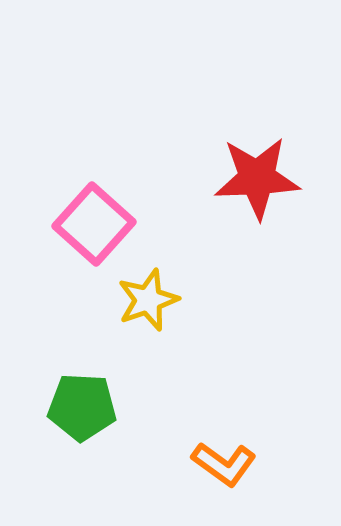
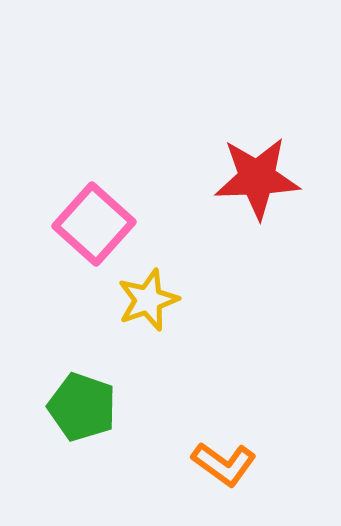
green pentagon: rotated 16 degrees clockwise
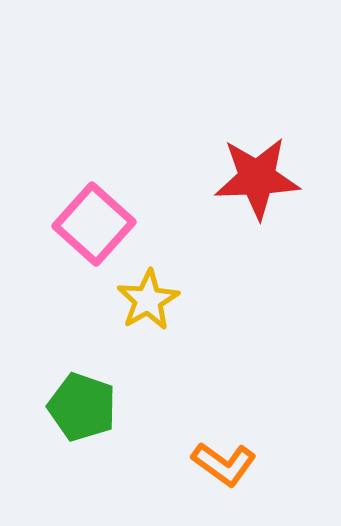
yellow star: rotated 10 degrees counterclockwise
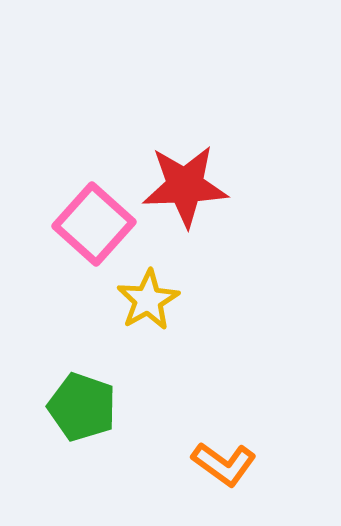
red star: moved 72 px left, 8 px down
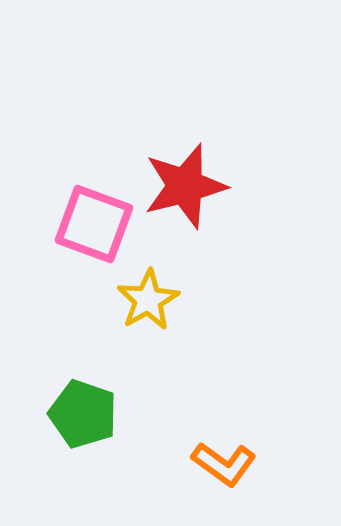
red star: rotated 12 degrees counterclockwise
pink square: rotated 22 degrees counterclockwise
green pentagon: moved 1 px right, 7 px down
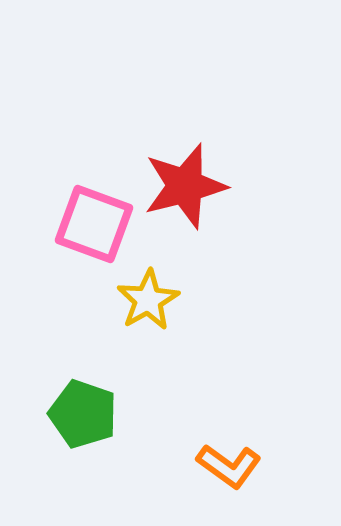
orange L-shape: moved 5 px right, 2 px down
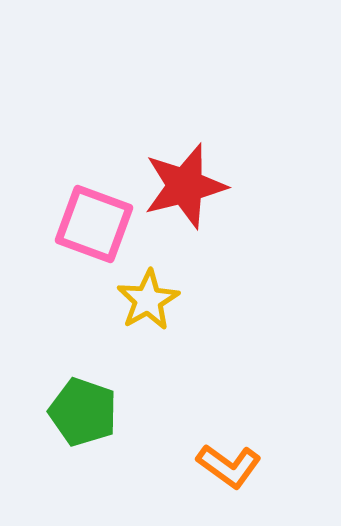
green pentagon: moved 2 px up
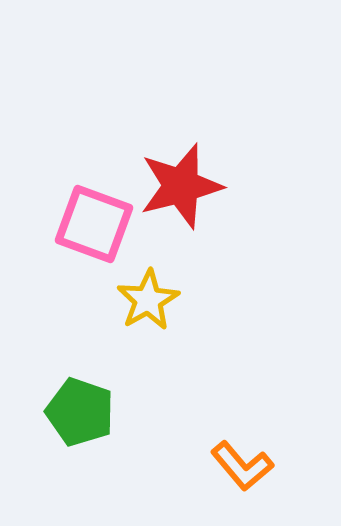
red star: moved 4 px left
green pentagon: moved 3 px left
orange L-shape: moved 13 px right; rotated 14 degrees clockwise
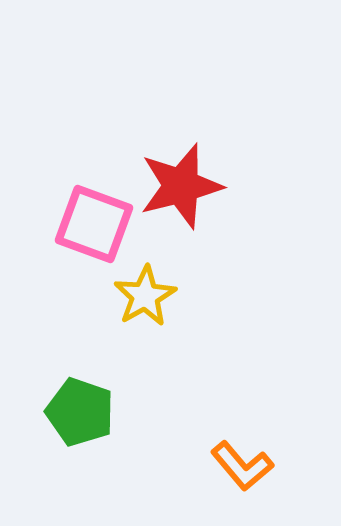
yellow star: moved 3 px left, 4 px up
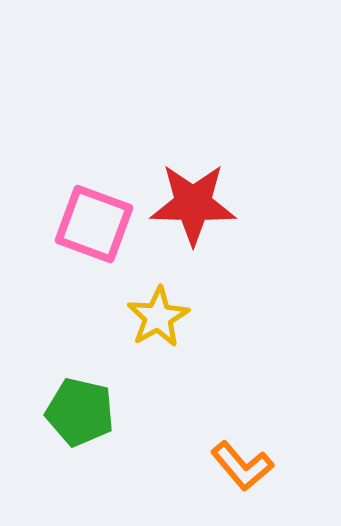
red star: moved 12 px right, 18 px down; rotated 16 degrees clockwise
yellow star: moved 13 px right, 21 px down
green pentagon: rotated 6 degrees counterclockwise
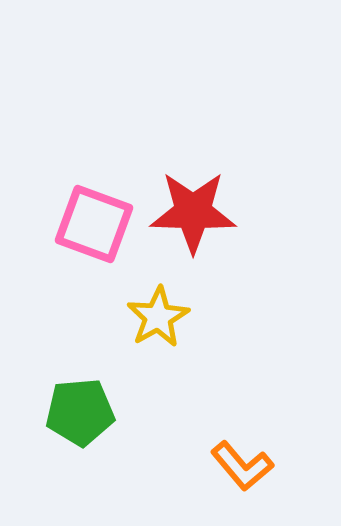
red star: moved 8 px down
green pentagon: rotated 18 degrees counterclockwise
